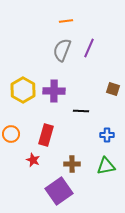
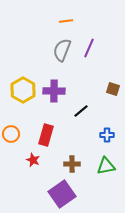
black line: rotated 42 degrees counterclockwise
purple square: moved 3 px right, 3 px down
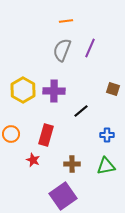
purple line: moved 1 px right
purple square: moved 1 px right, 2 px down
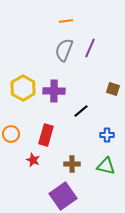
gray semicircle: moved 2 px right
yellow hexagon: moved 2 px up
green triangle: rotated 24 degrees clockwise
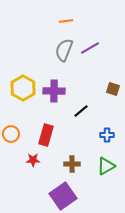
purple line: rotated 36 degrees clockwise
red star: rotated 24 degrees counterclockwise
green triangle: rotated 42 degrees counterclockwise
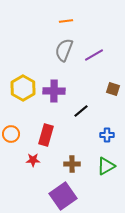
purple line: moved 4 px right, 7 px down
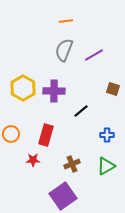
brown cross: rotated 21 degrees counterclockwise
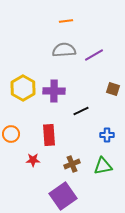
gray semicircle: rotated 65 degrees clockwise
black line: rotated 14 degrees clockwise
red rectangle: moved 3 px right; rotated 20 degrees counterclockwise
green triangle: moved 3 px left; rotated 18 degrees clockwise
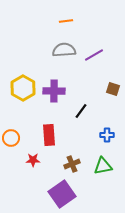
black line: rotated 28 degrees counterclockwise
orange circle: moved 4 px down
purple square: moved 1 px left, 2 px up
